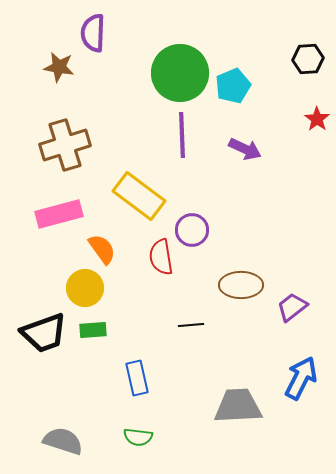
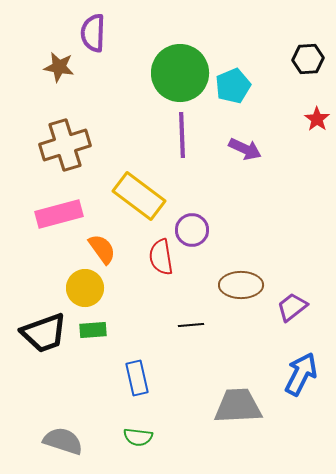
blue arrow: moved 4 px up
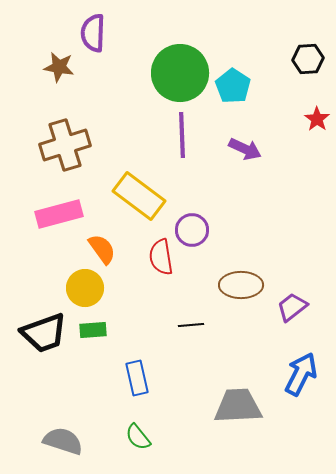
cyan pentagon: rotated 16 degrees counterclockwise
green semicircle: rotated 44 degrees clockwise
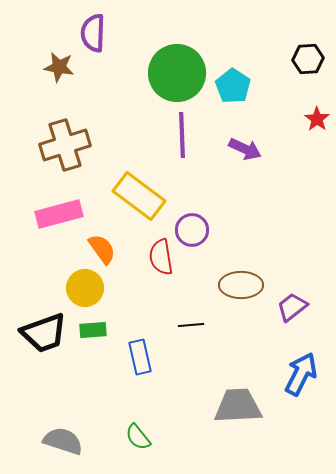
green circle: moved 3 px left
blue rectangle: moved 3 px right, 21 px up
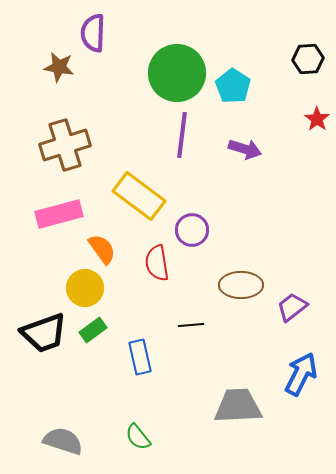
purple line: rotated 9 degrees clockwise
purple arrow: rotated 8 degrees counterclockwise
red semicircle: moved 4 px left, 6 px down
green rectangle: rotated 32 degrees counterclockwise
